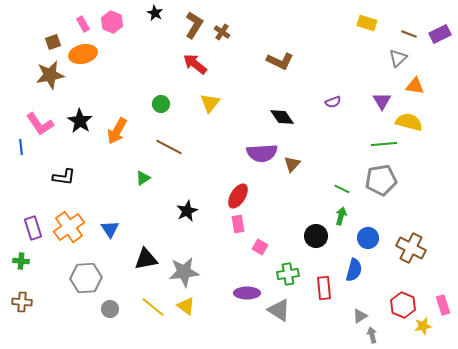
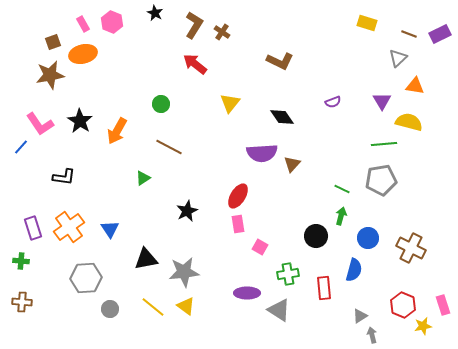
yellow triangle at (210, 103): moved 20 px right
blue line at (21, 147): rotated 49 degrees clockwise
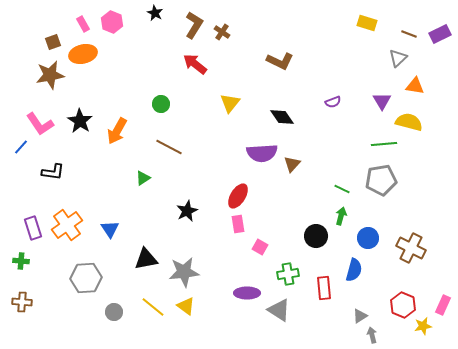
black L-shape at (64, 177): moved 11 px left, 5 px up
orange cross at (69, 227): moved 2 px left, 2 px up
pink rectangle at (443, 305): rotated 42 degrees clockwise
gray circle at (110, 309): moved 4 px right, 3 px down
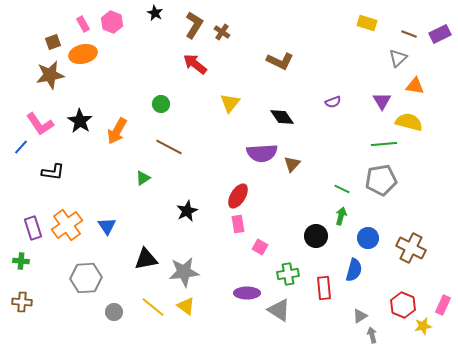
blue triangle at (110, 229): moved 3 px left, 3 px up
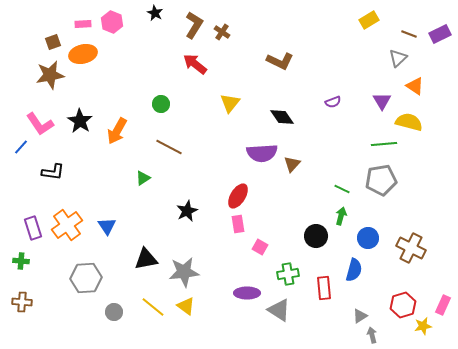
yellow rectangle at (367, 23): moved 2 px right, 3 px up; rotated 48 degrees counterclockwise
pink rectangle at (83, 24): rotated 63 degrees counterclockwise
orange triangle at (415, 86): rotated 24 degrees clockwise
red hexagon at (403, 305): rotated 20 degrees clockwise
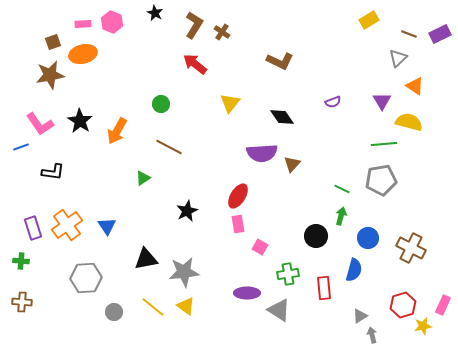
blue line at (21, 147): rotated 28 degrees clockwise
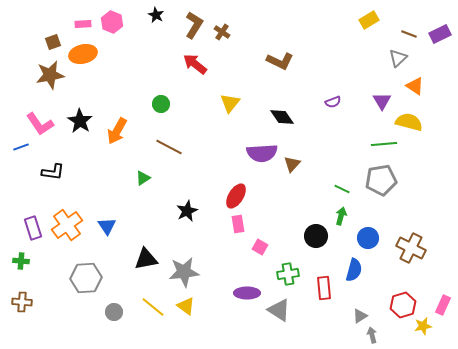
black star at (155, 13): moved 1 px right, 2 px down
red ellipse at (238, 196): moved 2 px left
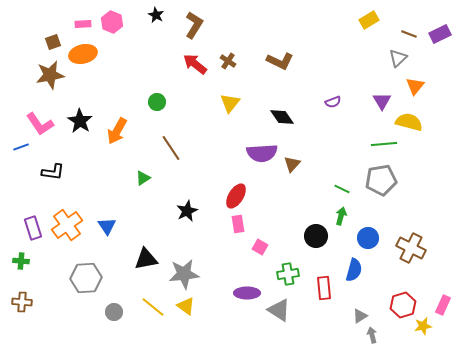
brown cross at (222, 32): moved 6 px right, 29 px down
orange triangle at (415, 86): rotated 36 degrees clockwise
green circle at (161, 104): moved 4 px left, 2 px up
brown line at (169, 147): moved 2 px right, 1 px down; rotated 28 degrees clockwise
gray star at (184, 272): moved 2 px down
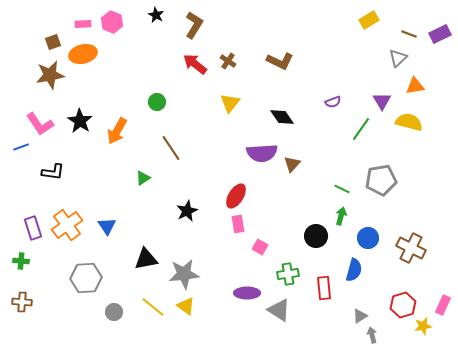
orange triangle at (415, 86): rotated 42 degrees clockwise
green line at (384, 144): moved 23 px left, 15 px up; rotated 50 degrees counterclockwise
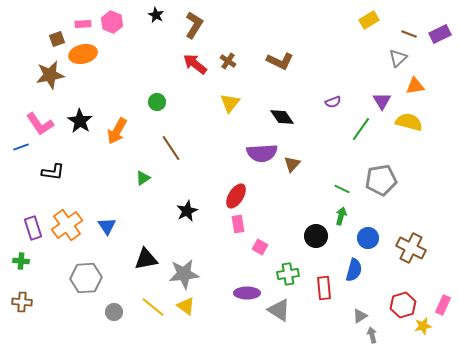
brown square at (53, 42): moved 4 px right, 3 px up
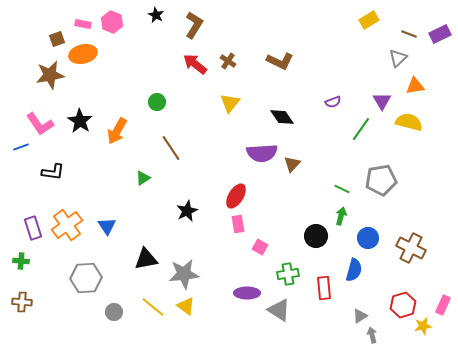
pink rectangle at (83, 24): rotated 14 degrees clockwise
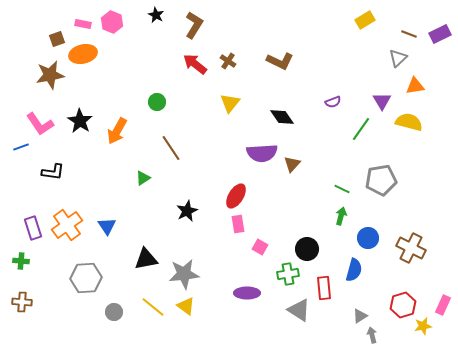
yellow rectangle at (369, 20): moved 4 px left
black circle at (316, 236): moved 9 px left, 13 px down
gray triangle at (279, 310): moved 20 px right
